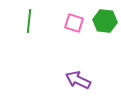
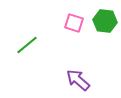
green line: moved 2 px left, 24 px down; rotated 45 degrees clockwise
purple arrow: rotated 15 degrees clockwise
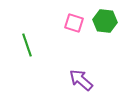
green line: rotated 70 degrees counterclockwise
purple arrow: moved 3 px right
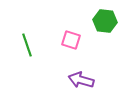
pink square: moved 3 px left, 17 px down
purple arrow: rotated 25 degrees counterclockwise
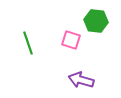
green hexagon: moved 9 px left
green line: moved 1 px right, 2 px up
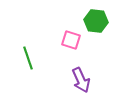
green line: moved 15 px down
purple arrow: rotated 130 degrees counterclockwise
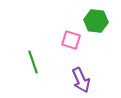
green line: moved 5 px right, 4 px down
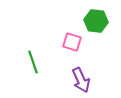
pink square: moved 1 px right, 2 px down
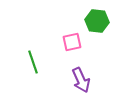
green hexagon: moved 1 px right
pink square: rotated 30 degrees counterclockwise
